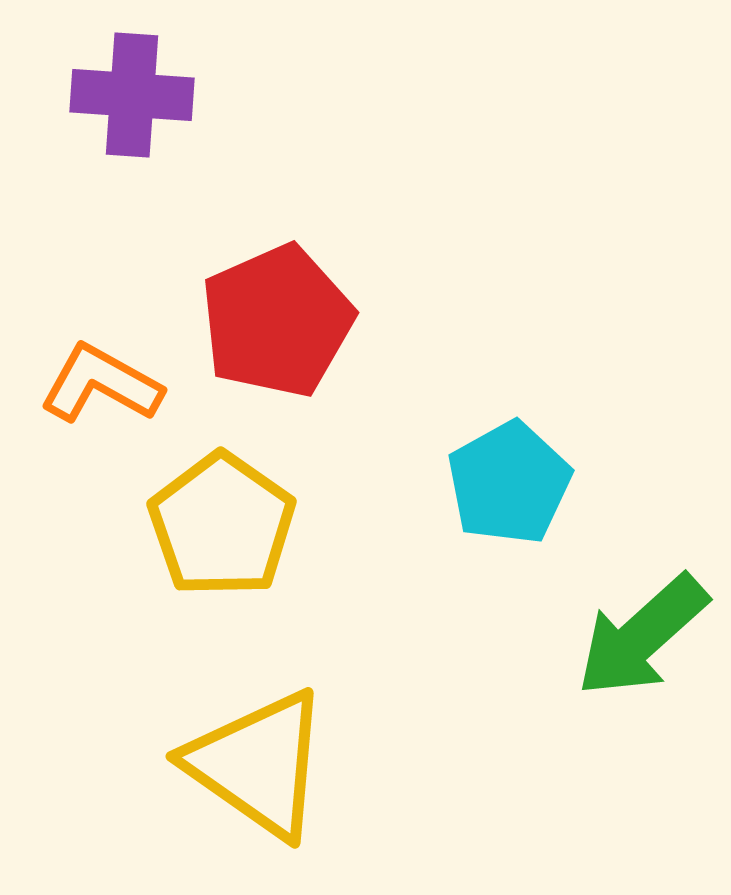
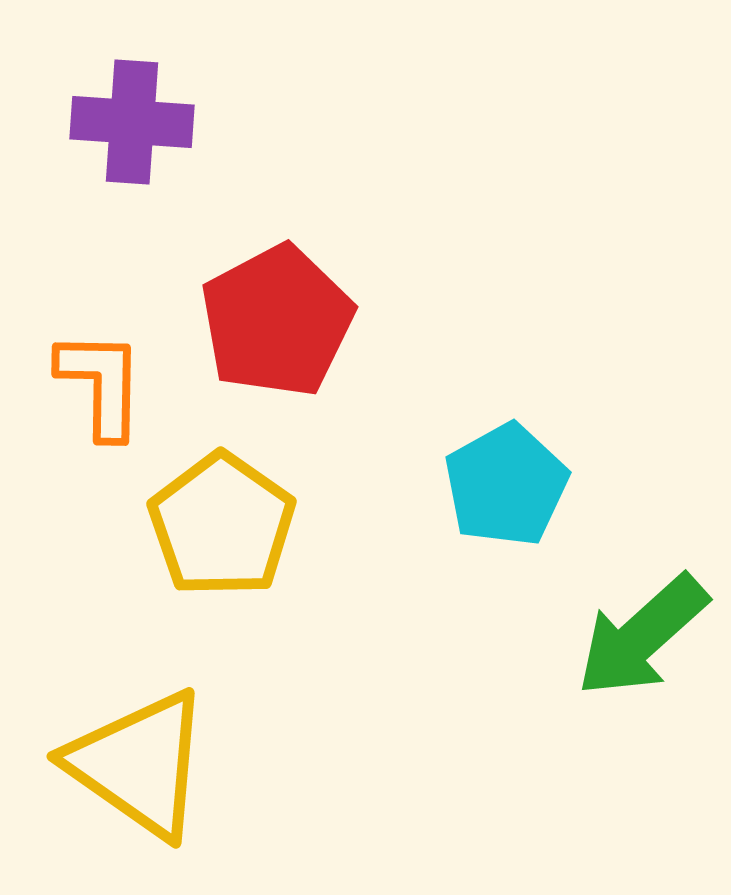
purple cross: moved 27 px down
red pentagon: rotated 4 degrees counterclockwise
orange L-shape: rotated 62 degrees clockwise
cyan pentagon: moved 3 px left, 2 px down
yellow triangle: moved 119 px left
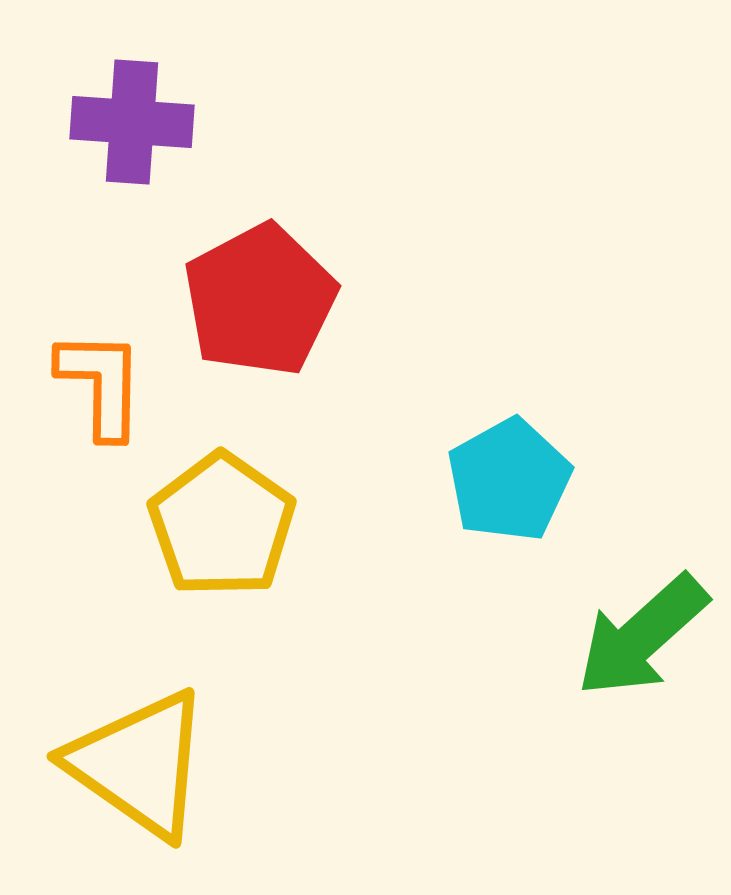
red pentagon: moved 17 px left, 21 px up
cyan pentagon: moved 3 px right, 5 px up
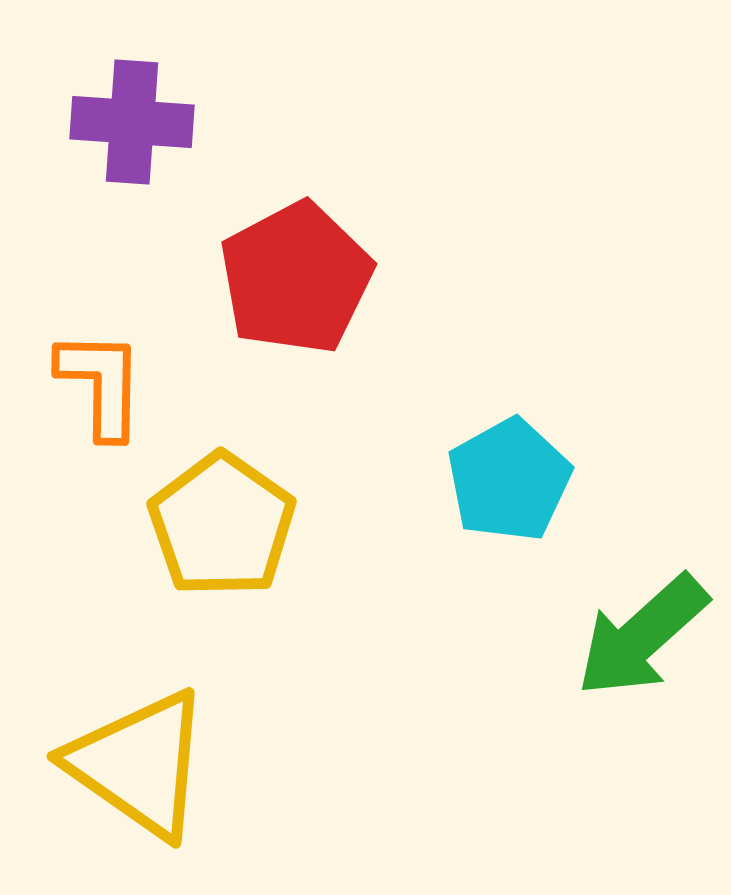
red pentagon: moved 36 px right, 22 px up
